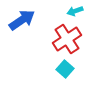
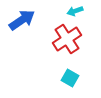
cyan square: moved 5 px right, 9 px down; rotated 12 degrees counterclockwise
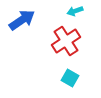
red cross: moved 1 px left, 2 px down
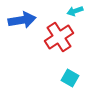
blue arrow: rotated 24 degrees clockwise
red cross: moved 7 px left, 4 px up
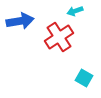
blue arrow: moved 2 px left, 1 px down
cyan square: moved 14 px right
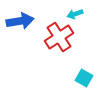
cyan arrow: moved 3 px down
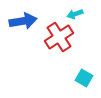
blue arrow: moved 3 px right
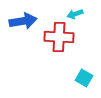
red cross: rotated 36 degrees clockwise
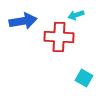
cyan arrow: moved 1 px right, 1 px down
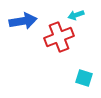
red cross: rotated 24 degrees counterclockwise
cyan square: rotated 12 degrees counterclockwise
